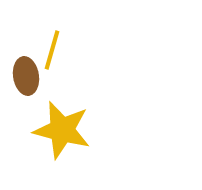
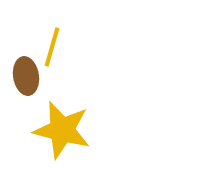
yellow line: moved 3 px up
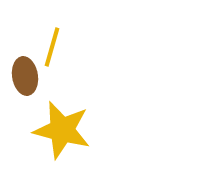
brown ellipse: moved 1 px left
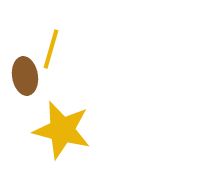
yellow line: moved 1 px left, 2 px down
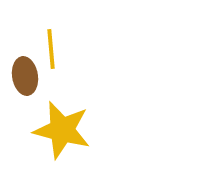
yellow line: rotated 21 degrees counterclockwise
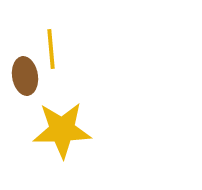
yellow star: rotated 16 degrees counterclockwise
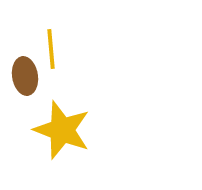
yellow star: rotated 22 degrees clockwise
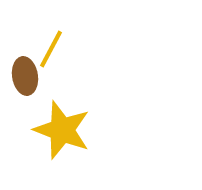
yellow line: rotated 33 degrees clockwise
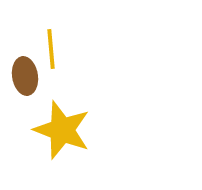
yellow line: rotated 33 degrees counterclockwise
